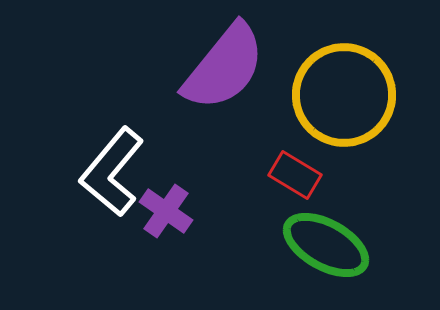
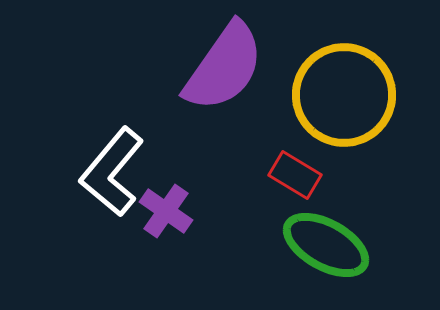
purple semicircle: rotated 4 degrees counterclockwise
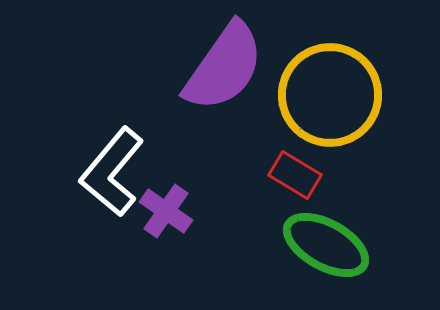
yellow circle: moved 14 px left
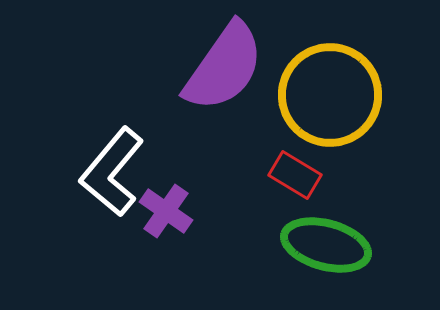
green ellipse: rotated 14 degrees counterclockwise
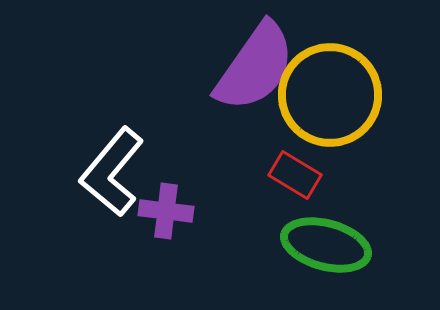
purple semicircle: moved 31 px right
purple cross: rotated 28 degrees counterclockwise
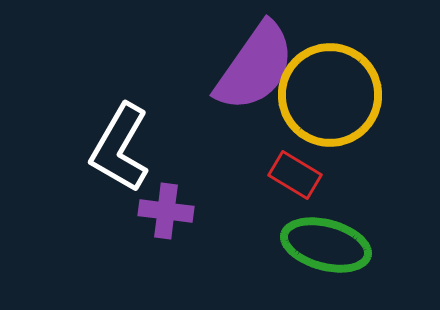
white L-shape: moved 8 px right, 24 px up; rotated 10 degrees counterclockwise
